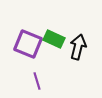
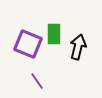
green rectangle: moved 5 px up; rotated 65 degrees clockwise
purple line: rotated 18 degrees counterclockwise
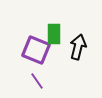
purple square: moved 8 px right, 6 px down
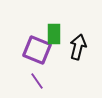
purple square: moved 1 px right
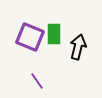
purple square: moved 7 px left, 13 px up
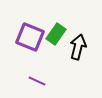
green rectangle: moved 2 px right; rotated 35 degrees clockwise
purple line: rotated 30 degrees counterclockwise
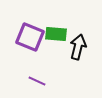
green rectangle: rotated 60 degrees clockwise
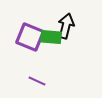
green rectangle: moved 5 px left, 3 px down
black arrow: moved 12 px left, 21 px up
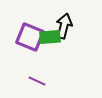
black arrow: moved 2 px left
green rectangle: moved 1 px left; rotated 10 degrees counterclockwise
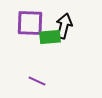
purple square: moved 14 px up; rotated 20 degrees counterclockwise
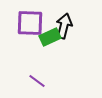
green rectangle: rotated 20 degrees counterclockwise
purple line: rotated 12 degrees clockwise
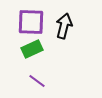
purple square: moved 1 px right, 1 px up
green rectangle: moved 18 px left, 12 px down
